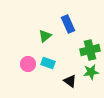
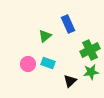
green cross: rotated 12 degrees counterclockwise
black triangle: rotated 40 degrees clockwise
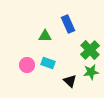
green triangle: rotated 40 degrees clockwise
green cross: rotated 18 degrees counterclockwise
pink circle: moved 1 px left, 1 px down
black triangle: rotated 32 degrees counterclockwise
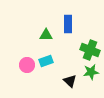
blue rectangle: rotated 24 degrees clockwise
green triangle: moved 1 px right, 1 px up
green cross: rotated 24 degrees counterclockwise
cyan rectangle: moved 2 px left, 2 px up; rotated 40 degrees counterclockwise
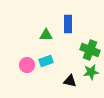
black triangle: rotated 32 degrees counterclockwise
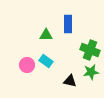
cyan rectangle: rotated 56 degrees clockwise
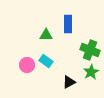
green star: rotated 21 degrees counterclockwise
black triangle: moved 1 px left, 1 px down; rotated 40 degrees counterclockwise
